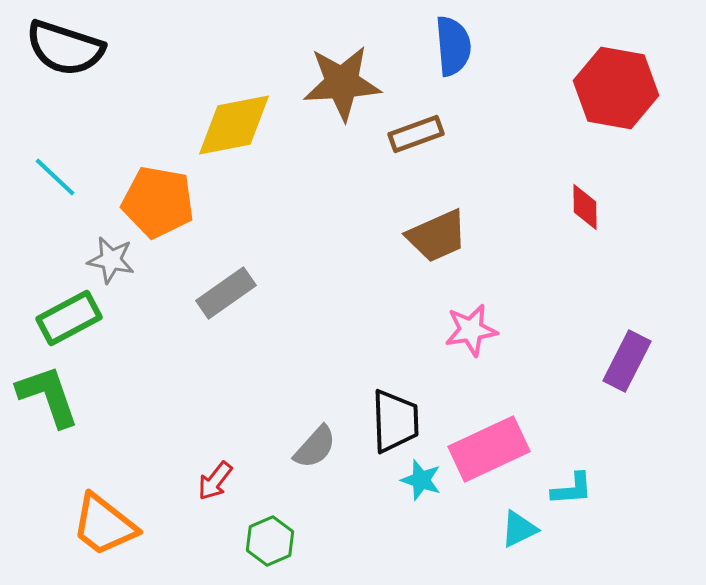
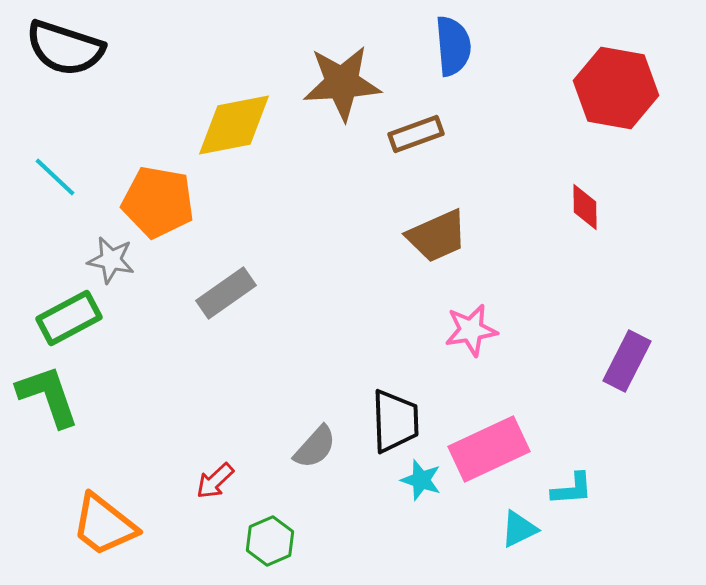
red arrow: rotated 9 degrees clockwise
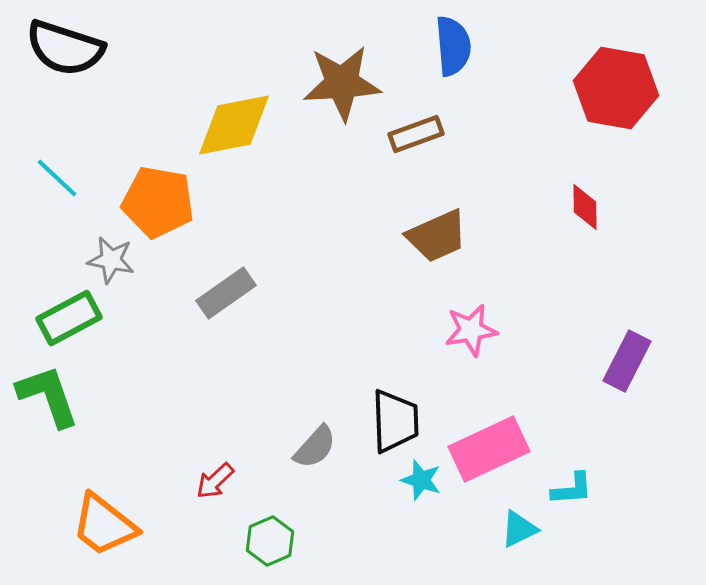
cyan line: moved 2 px right, 1 px down
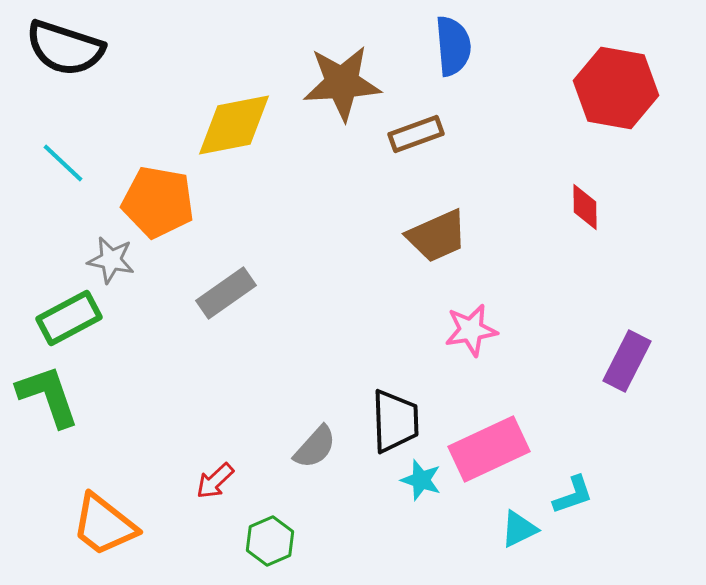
cyan line: moved 6 px right, 15 px up
cyan L-shape: moved 1 px right, 6 px down; rotated 15 degrees counterclockwise
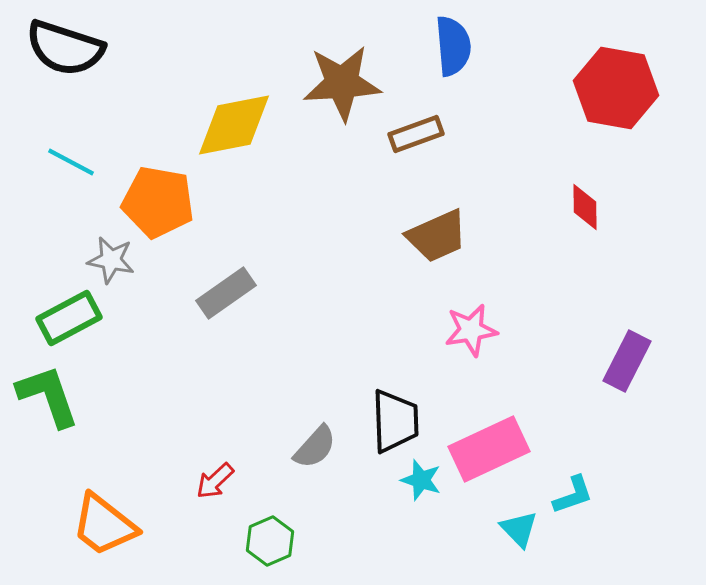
cyan line: moved 8 px right, 1 px up; rotated 15 degrees counterclockwise
cyan triangle: rotated 48 degrees counterclockwise
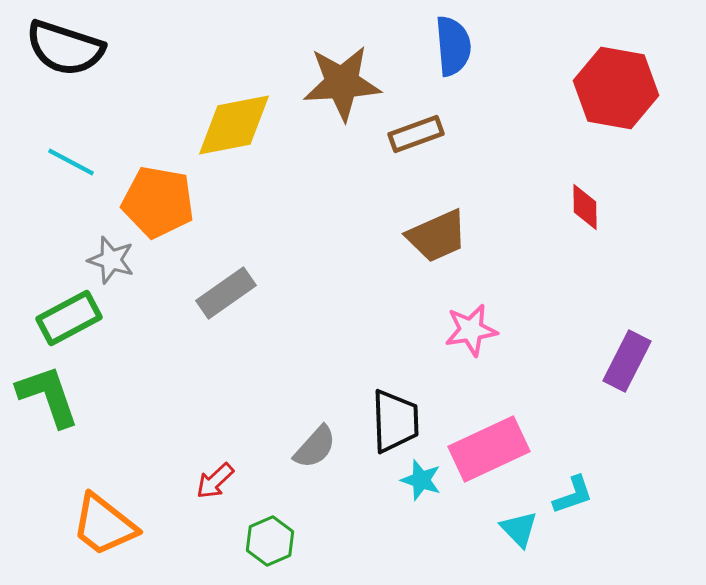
gray star: rotated 6 degrees clockwise
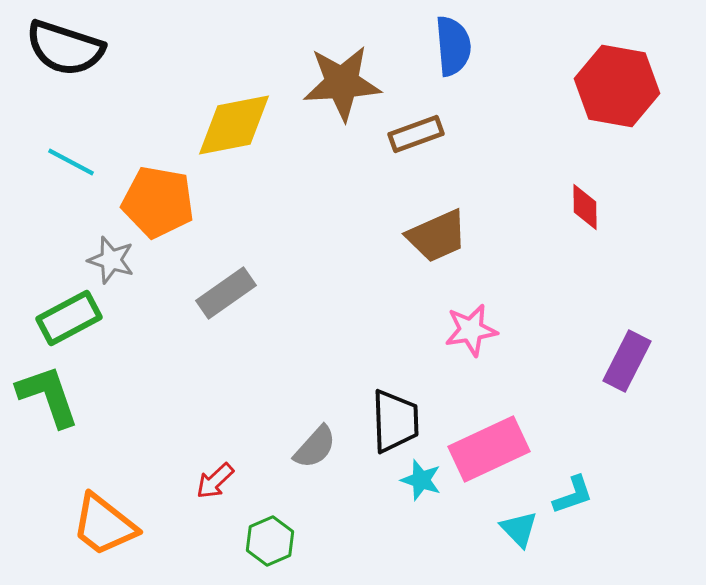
red hexagon: moved 1 px right, 2 px up
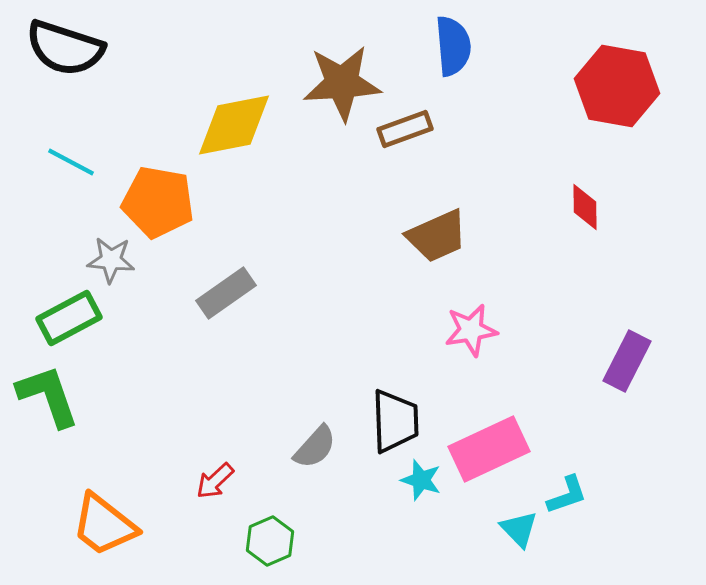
brown rectangle: moved 11 px left, 5 px up
gray star: rotated 12 degrees counterclockwise
cyan L-shape: moved 6 px left
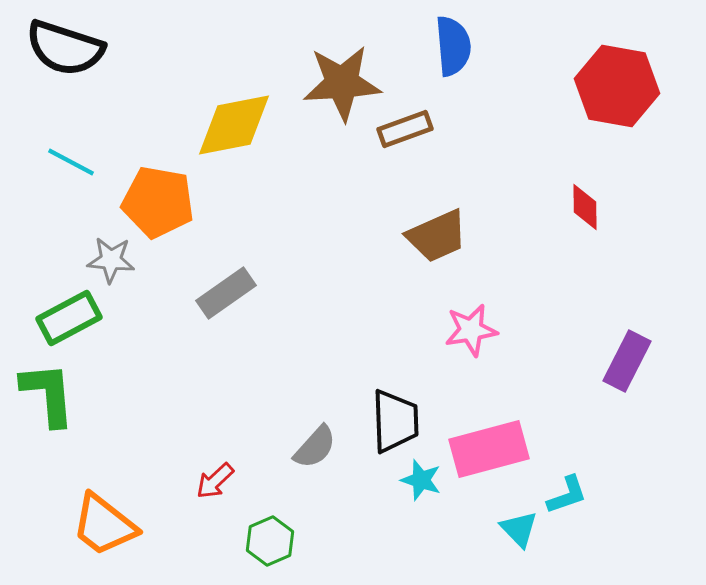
green L-shape: moved 2 px up; rotated 14 degrees clockwise
pink rectangle: rotated 10 degrees clockwise
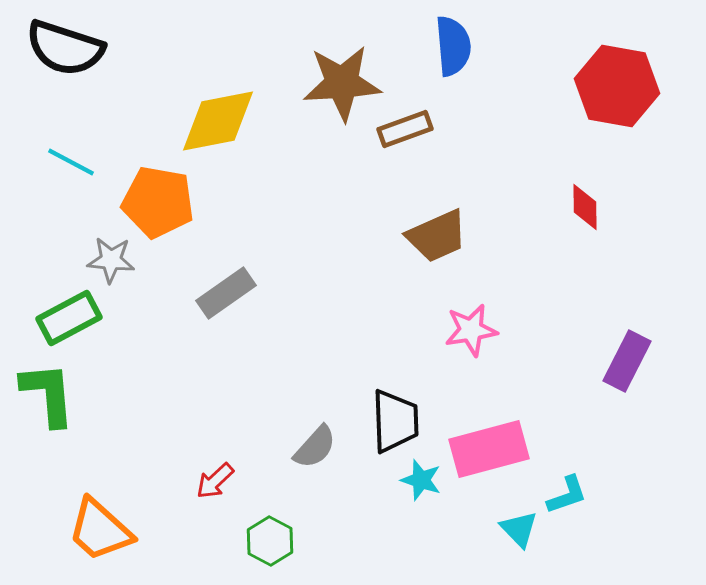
yellow diamond: moved 16 px left, 4 px up
orange trapezoid: moved 4 px left, 5 px down; rotated 4 degrees clockwise
green hexagon: rotated 9 degrees counterclockwise
